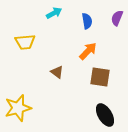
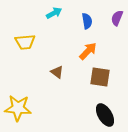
yellow star: rotated 20 degrees clockwise
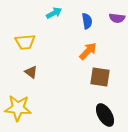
purple semicircle: rotated 105 degrees counterclockwise
brown triangle: moved 26 px left
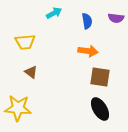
purple semicircle: moved 1 px left
orange arrow: rotated 54 degrees clockwise
black ellipse: moved 5 px left, 6 px up
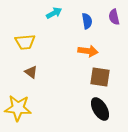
purple semicircle: moved 2 px left, 1 px up; rotated 70 degrees clockwise
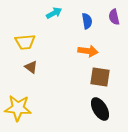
brown triangle: moved 5 px up
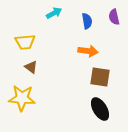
yellow star: moved 4 px right, 10 px up
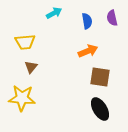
purple semicircle: moved 2 px left, 1 px down
orange arrow: rotated 30 degrees counterclockwise
brown triangle: rotated 32 degrees clockwise
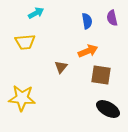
cyan arrow: moved 18 px left
brown triangle: moved 30 px right
brown square: moved 1 px right, 2 px up
black ellipse: moved 8 px right; rotated 30 degrees counterclockwise
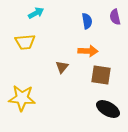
purple semicircle: moved 3 px right, 1 px up
orange arrow: rotated 24 degrees clockwise
brown triangle: moved 1 px right
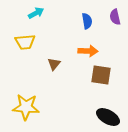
brown triangle: moved 8 px left, 3 px up
yellow star: moved 4 px right, 9 px down
black ellipse: moved 8 px down
